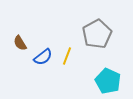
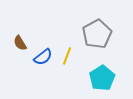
cyan pentagon: moved 6 px left, 3 px up; rotated 15 degrees clockwise
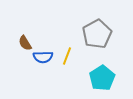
brown semicircle: moved 5 px right
blue semicircle: rotated 36 degrees clockwise
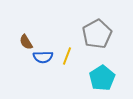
brown semicircle: moved 1 px right, 1 px up
